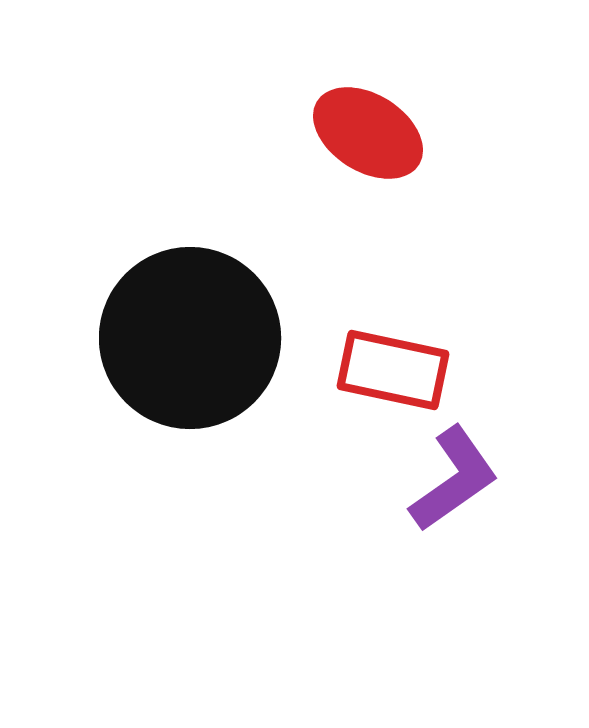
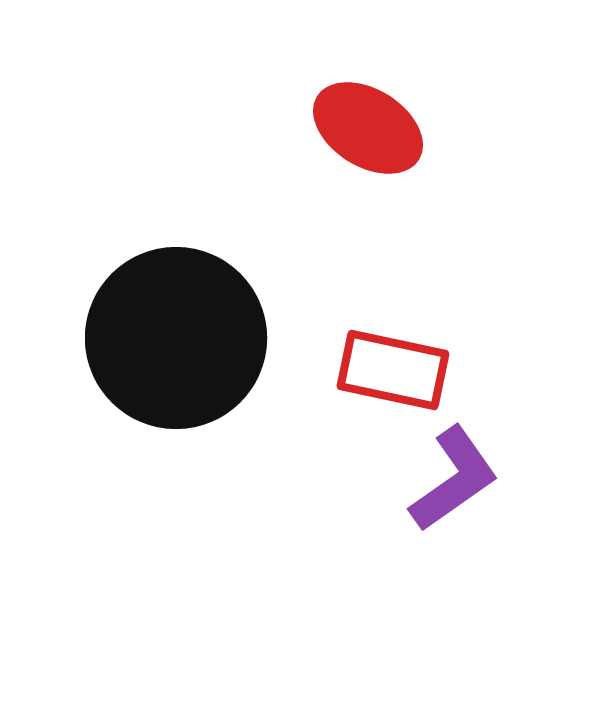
red ellipse: moved 5 px up
black circle: moved 14 px left
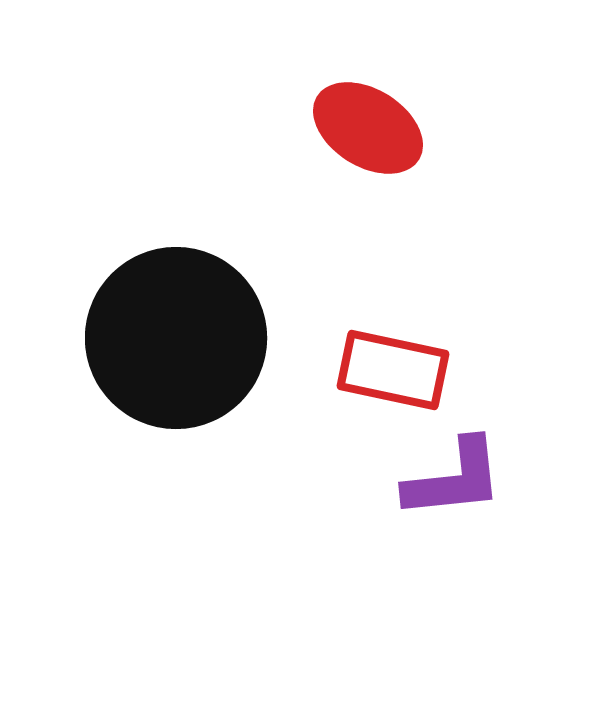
purple L-shape: rotated 29 degrees clockwise
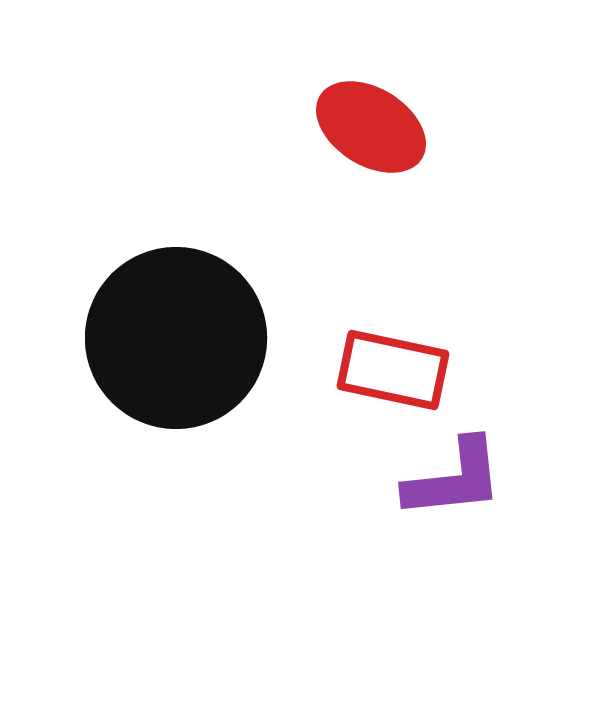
red ellipse: moved 3 px right, 1 px up
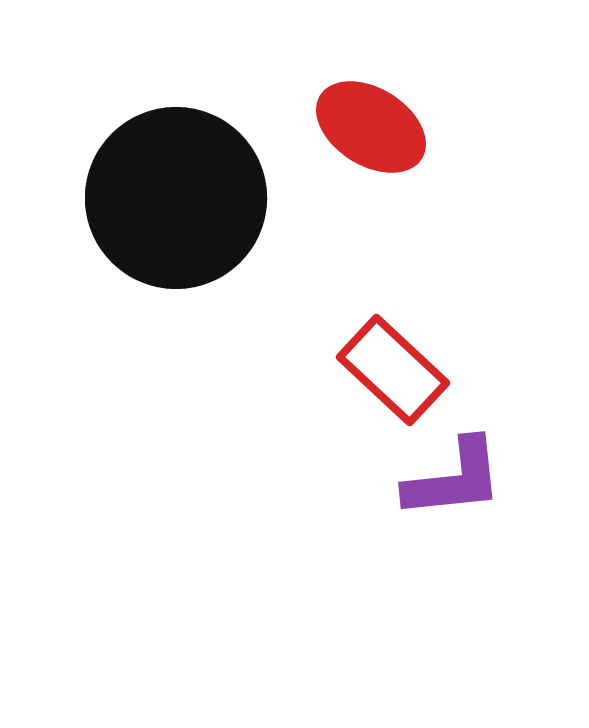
black circle: moved 140 px up
red rectangle: rotated 31 degrees clockwise
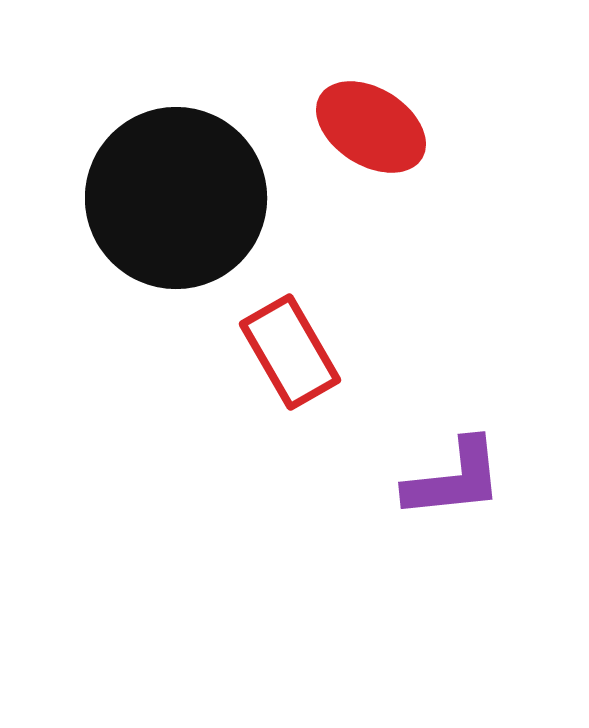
red rectangle: moved 103 px left, 18 px up; rotated 17 degrees clockwise
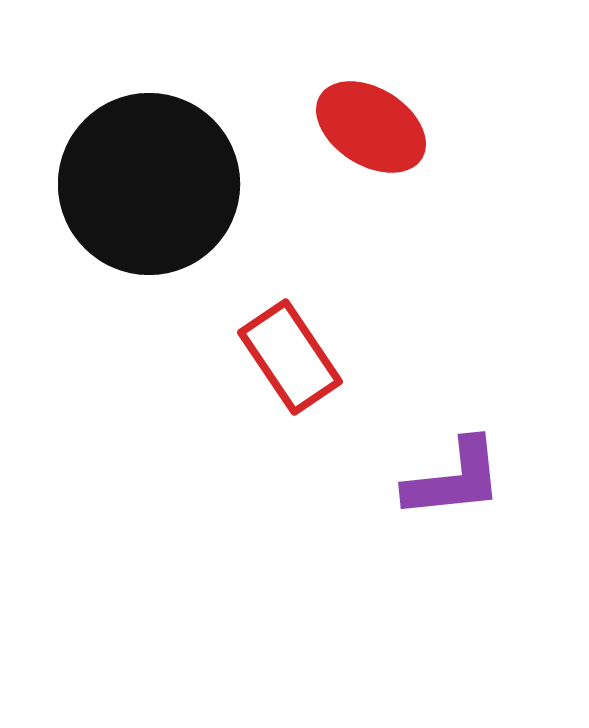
black circle: moved 27 px left, 14 px up
red rectangle: moved 5 px down; rotated 4 degrees counterclockwise
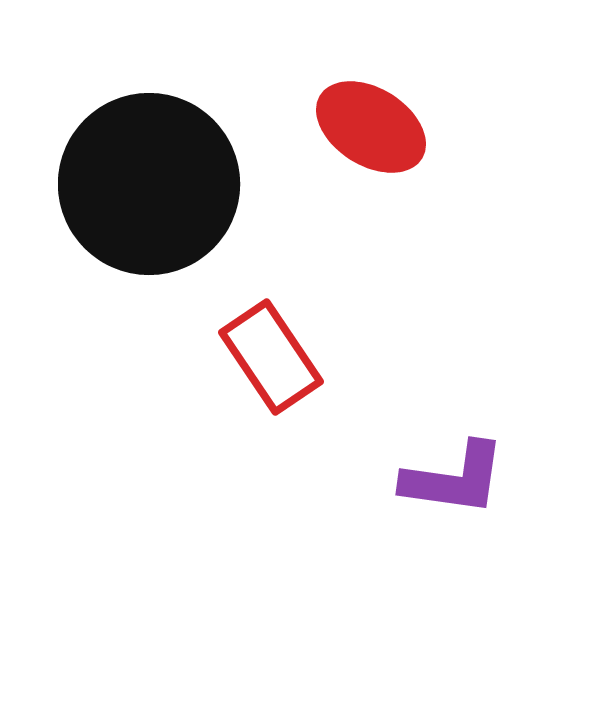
red rectangle: moved 19 px left
purple L-shape: rotated 14 degrees clockwise
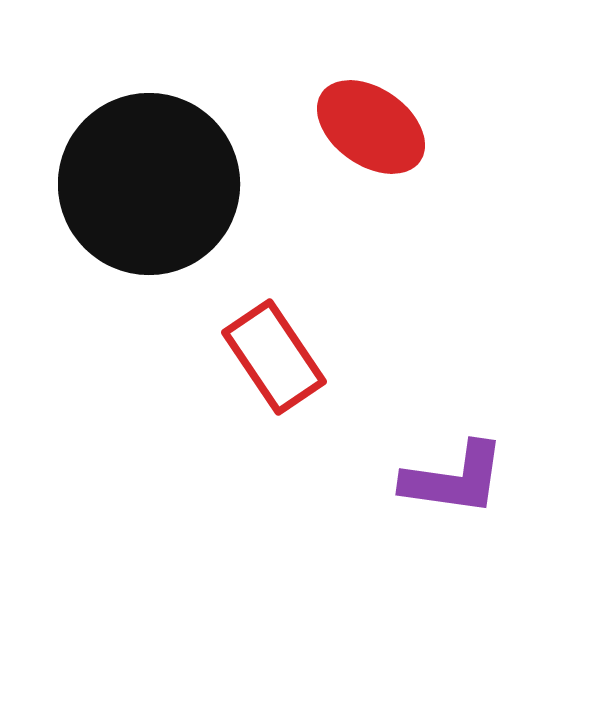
red ellipse: rotated 3 degrees clockwise
red rectangle: moved 3 px right
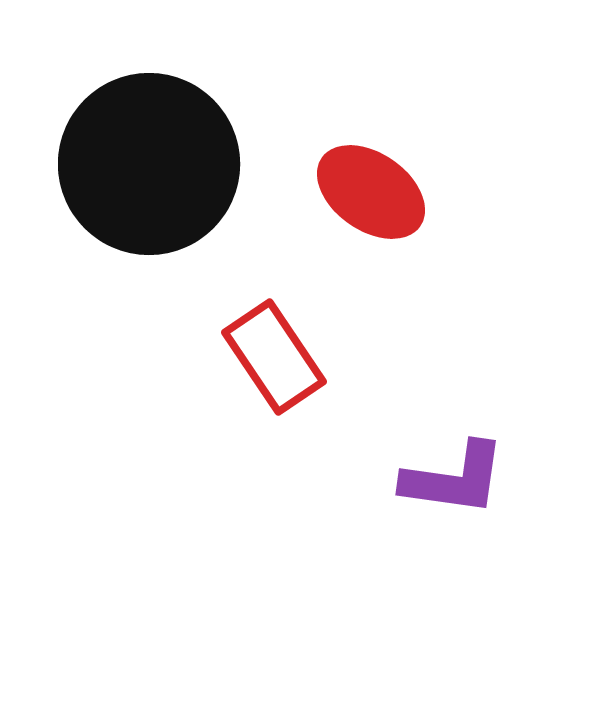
red ellipse: moved 65 px down
black circle: moved 20 px up
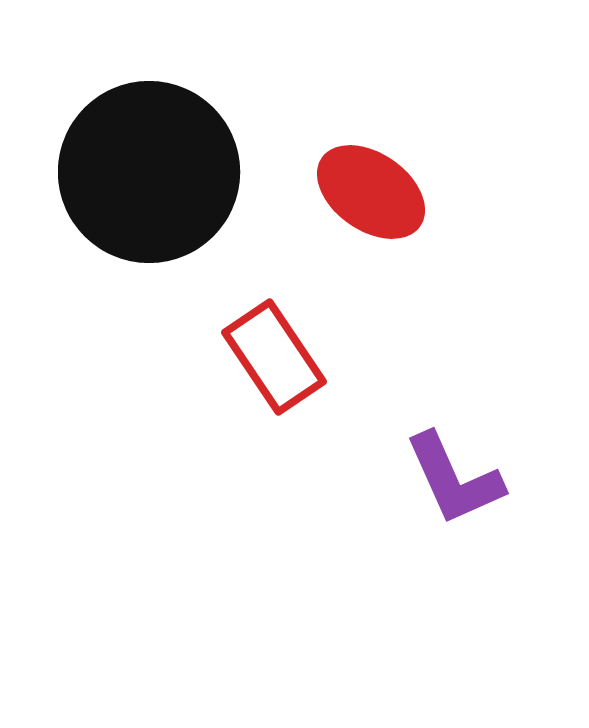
black circle: moved 8 px down
purple L-shape: rotated 58 degrees clockwise
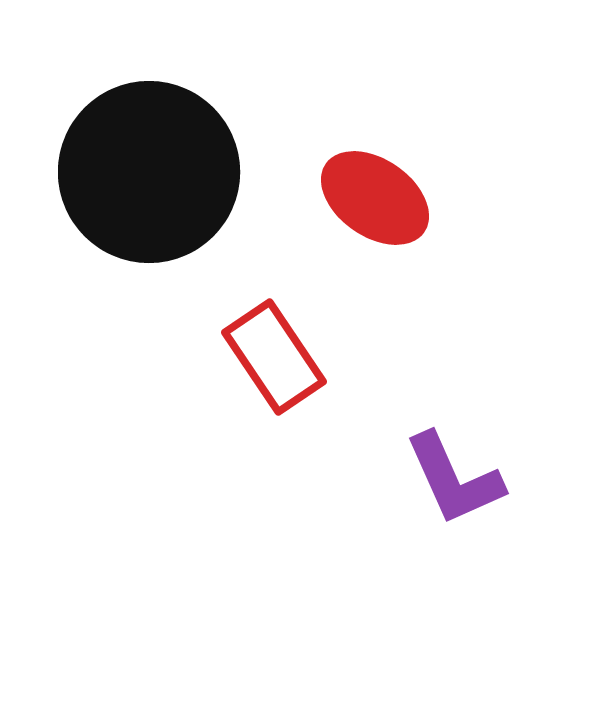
red ellipse: moved 4 px right, 6 px down
